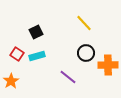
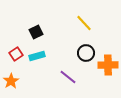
red square: moved 1 px left; rotated 24 degrees clockwise
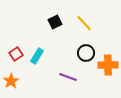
black square: moved 19 px right, 10 px up
cyan rectangle: rotated 42 degrees counterclockwise
purple line: rotated 18 degrees counterclockwise
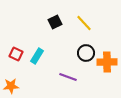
red square: rotated 32 degrees counterclockwise
orange cross: moved 1 px left, 3 px up
orange star: moved 5 px down; rotated 28 degrees clockwise
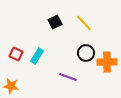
orange star: rotated 14 degrees clockwise
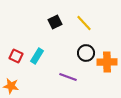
red square: moved 2 px down
